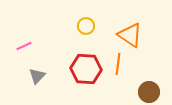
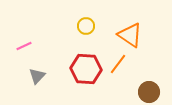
orange line: rotated 30 degrees clockwise
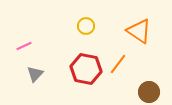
orange triangle: moved 9 px right, 4 px up
red hexagon: rotated 8 degrees clockwise
gray triangle: moved 2 px left, 2 px up
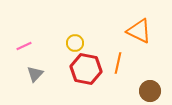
yellow circle: moved 11 px left, 17 px down
orange triangle: rotated 8 degrees counterclockwise
orange line: moved 1 px up; rotated 25 degrees counterclockwise
brown circle: moved 1 px right, 1 px up
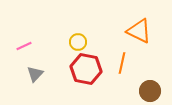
yellow circle: moved 3 px right, 1 px up
orange line: moved 4 px right
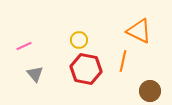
yellow circle: moved 1 px right, 2 px up
orange line: moved 1 px right, 2 px up
gray triangle: rotated 24 degrees counterclockwise
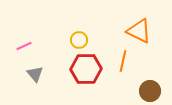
red hexagon: rotated 12 degrees counterclockwise
